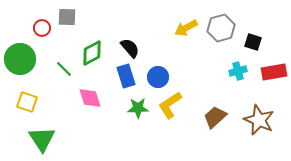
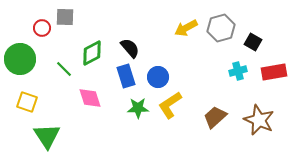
gray square: moved 2 px left
black square: rotated 12 degrees clockwise
green triangle: moved 5 px right, 3 px up
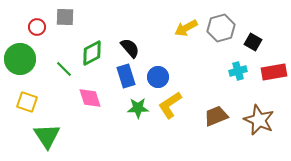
red circle: moved 5 px left, 1 px up
brown trapezoid: moved 1 px right, 1 px up; rotated 20 degrees clockwise
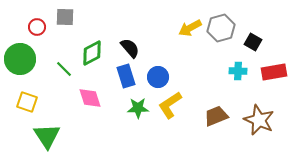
yellow arrow: moved 4 px right
cyan cross: rotated 18 degrees clockwise
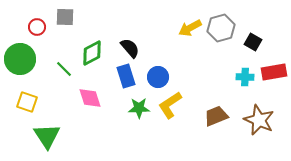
cyan cross: moved 7 px right, 6 px down
green star: moved 1 px right
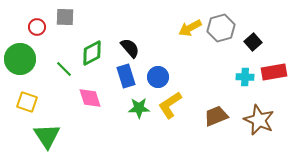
black square: rotated 18 degrees clockwise
